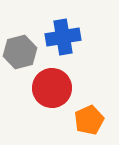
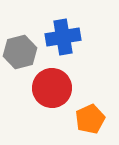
orange pentagon: moved 1 px right, 1 px up
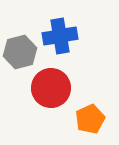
blue cross: moved 3 px left, 1 px up
red circle: moved 1 px left
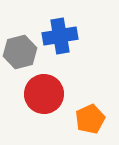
red circle: moved 7 px left, 6 px down
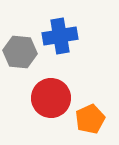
gray hexagon: rotated 20 degrees clockwise
red circle: moved 7 px right, 4 px down
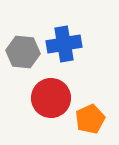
blue cross: moved 4 px right, 8 px down
gray hexagon: moved 3 px right
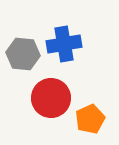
gray hexagon: moved 2 px down
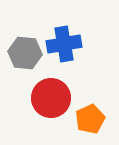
gray hexagon: moved 2 px right, 1 px up
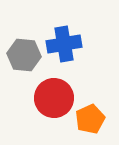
gray hexagon: moved 1 px left, 2 px down
red circle: moved 3 px right
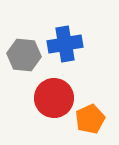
blue cross: moved 1 px right
